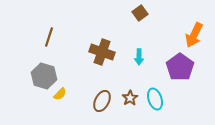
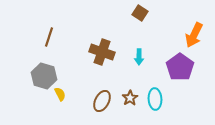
brown square: rotated 21 degrees counterclockwise
yellow semicircle: rotated 72 degrees counterclockwise
cyan ellipse: rotated 15 degrees clockwise
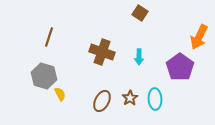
orange arrow: moved 5 px right, 2 px down
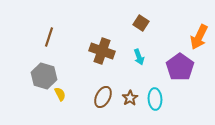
brown square: moved 1 px right, 10 px down
brown cross: moved 1 px up
cyan arrow: rotated 21 degrees counterclockwise
brown ellipse: moved 1 px right, 4 px up
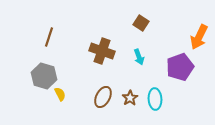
purple pentagon: rotated 16 degrees clockwise
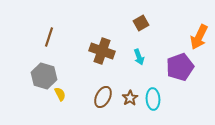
brown square: rotated 28 degrees clockwise
cyan ellipse: moved 2 px left
